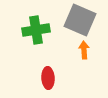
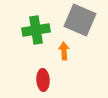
orange arrow: moved 20 px left, 1 px down
red ellipse: moved 5 px left, 2 px down
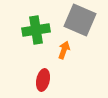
orange arrow: moved 1 px up; rotated 24 degrees clockwise
red ellipse: rotated 15 degrees clockwise
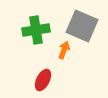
gray square: moved 2 px right, 6 px down
red ellipse: rotated 15 degrees clockwise
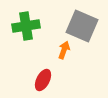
green cross: moved 10 px left, 4 px up
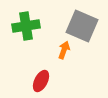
red ellipse: moved 2 px left, 1 px down
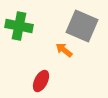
green cross: moved 7 px left; rotated 20 degrees clockwise
orange arrow: rotated 72 degrees counterclockwise
